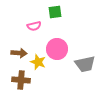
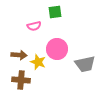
brown arrow: moved 2 px down
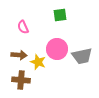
green square: moved 5 px right, 3 px down
pink semicircle: moved 11 px left, 1 px down; rotated 80 degrees clockwise
gray trapezoid: moved 3 px left, 8 px up
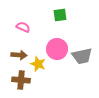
pink semicircle: rotated 136 degrees clockwise
yellow star: moved 2 px down
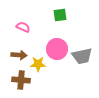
yellow star: rotated 21 degrees counterclockwise
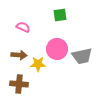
brown cross: moved 2 px left, 4 px down
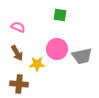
green square: rotated 16 degrees clockwise
pink semicircle: moved 5 px left
brown arrow: moved 2 px left, 2 px up; rotated 56 degrees clockwise
yellow star: moved 1 px left
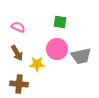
green square: moved 7 px down
gray trapezoid: moved 1 px left
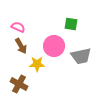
green square: moved 11 px right, 2 px down
pink circle: moved 3 px left, 3 px up
brown arrow: moved 4 px right, 7 px up
brown cross: rotated 24 degrees clockwise
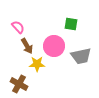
pink semicircle: rotated 24 degrees clockwise
brown arrow: moved 6 px right
